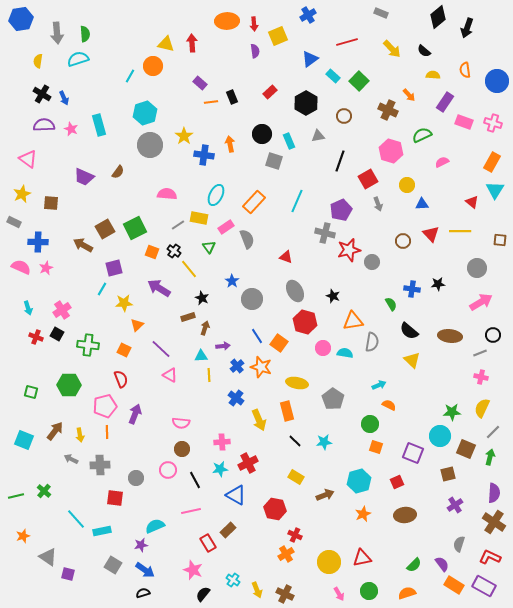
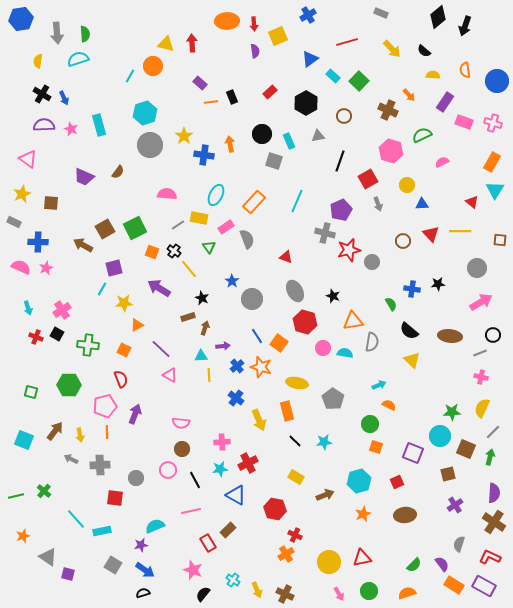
black arrow at (467, 28): moved 2 px left, 2 px up
orange triangle at (137, 325): rotated 16 degrees clockwise
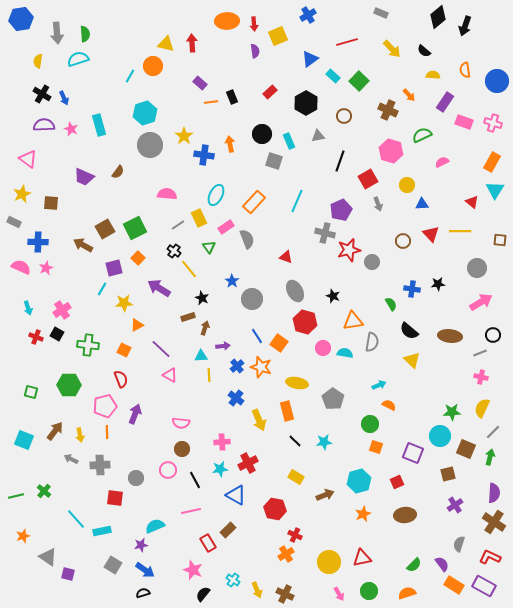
yellow rectangle at (199, 218): rotated 54 degrees clockwise
orange square at (152, 252): moved 14 px left, 6 px down; rotated 24 degrees clockwise
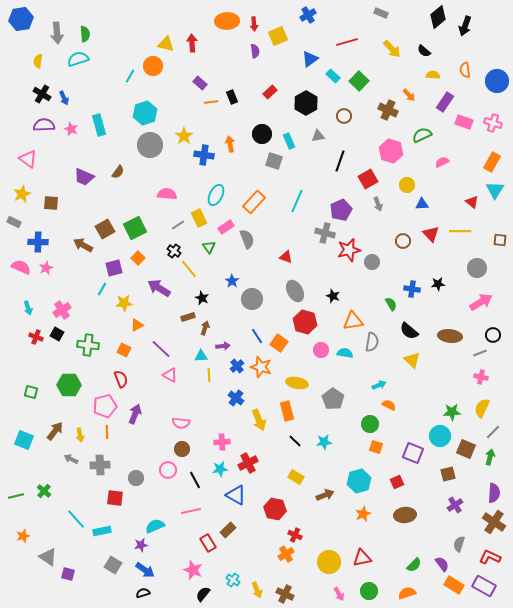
pink circle at (323, 348): moved 2 px left, 2 px down
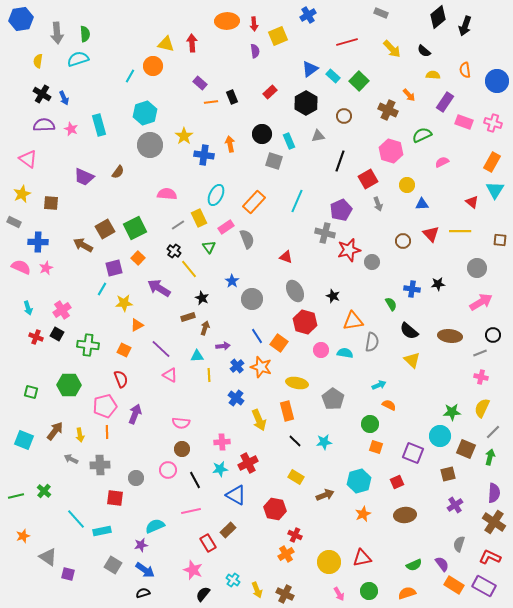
blue triangle at (310, 59): moved 10 px down
cyan triangle at (201, 356): moved 4 px left
green semicircle at (414, 565): rotated 21 degrees clockwise
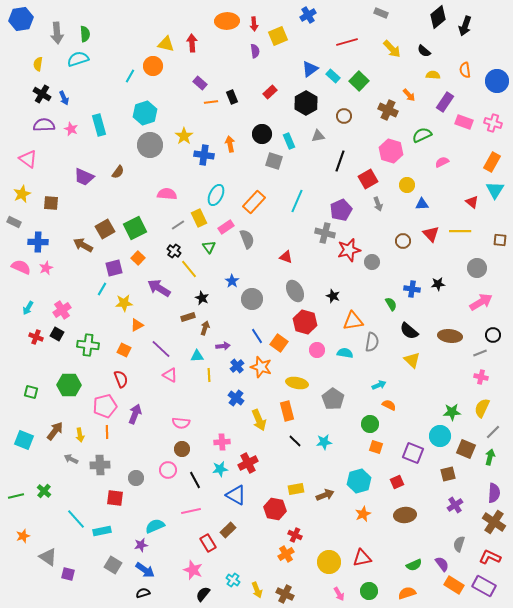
yellow semicircle at (38, 61): moved 3 px down
cyan arrow at (28, 308): rotated 48 degrees clockwise
pink circle at (321, 350): moved 4 px left
yellow rectangle at (296, 477): moved 12 px down; rotated 42 degrees counterclockwise
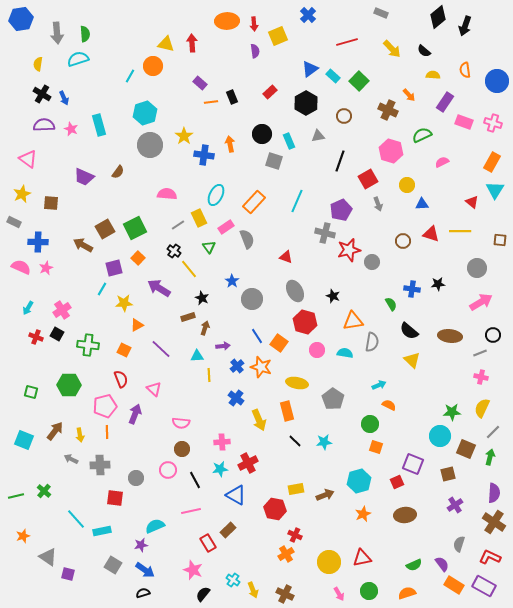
blue cross at (308, 15): rotated 14 degrees counterclockwise
red triangle at (431, 234): rotated 30 degrees counterclockwise
pink triangle at (170, 375): moved 16 px left, 14 px down; rotated 14 degrees clockwise
purple square at (413, 453): moved 11 px down
yellow arrow at (257, 590): moved 4 px left
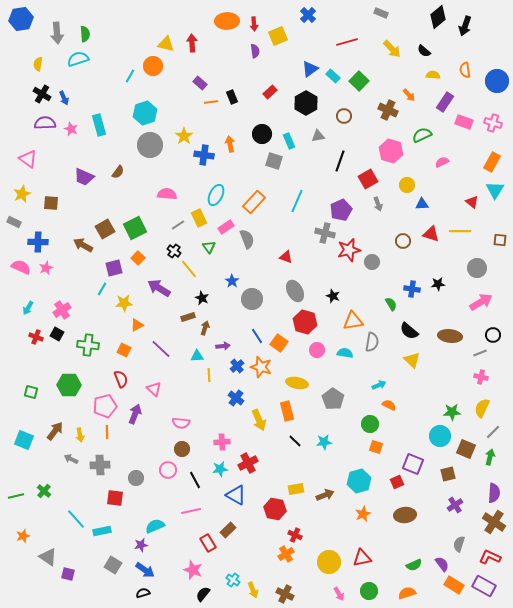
purple semicircle at (44, 125): moved 1 px right, 2 px up
